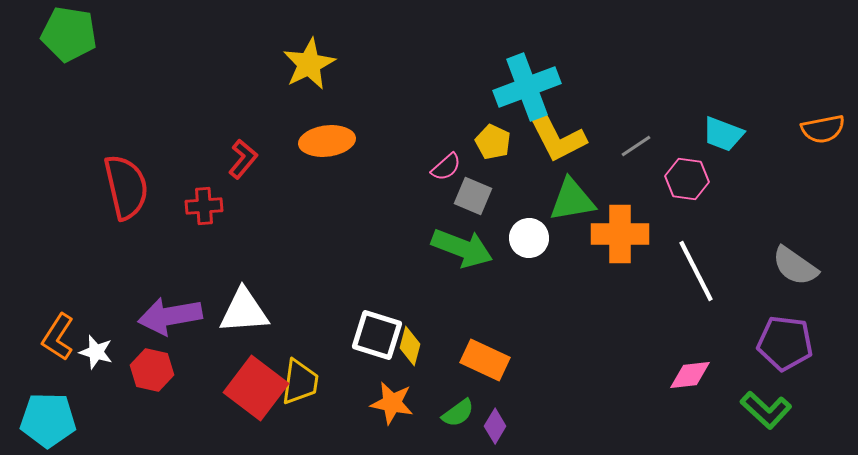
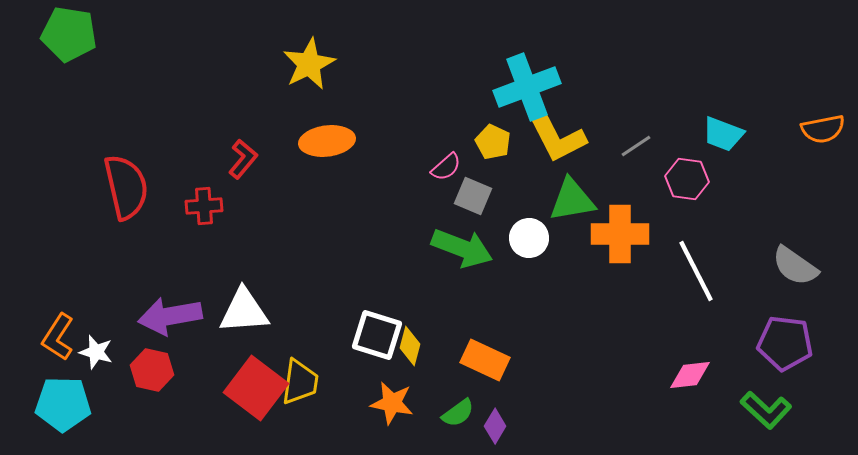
cyan pentagon: moved 15 px right, 16 px up
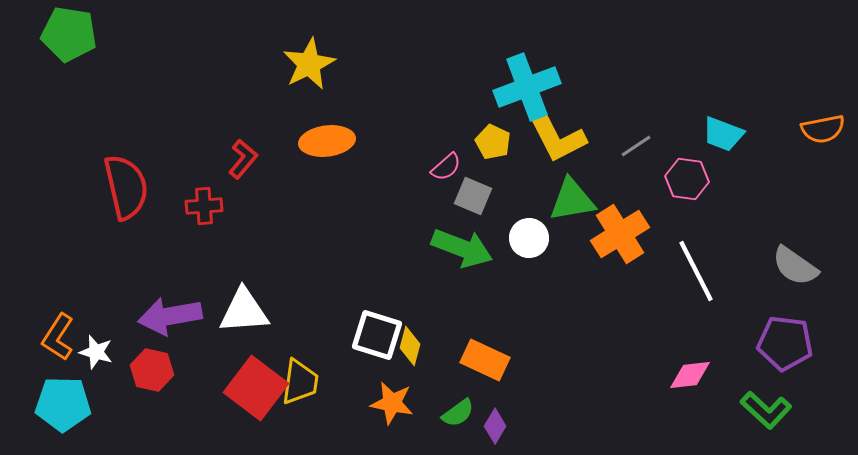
orange cross: rotated 32 degrees counterclockwise
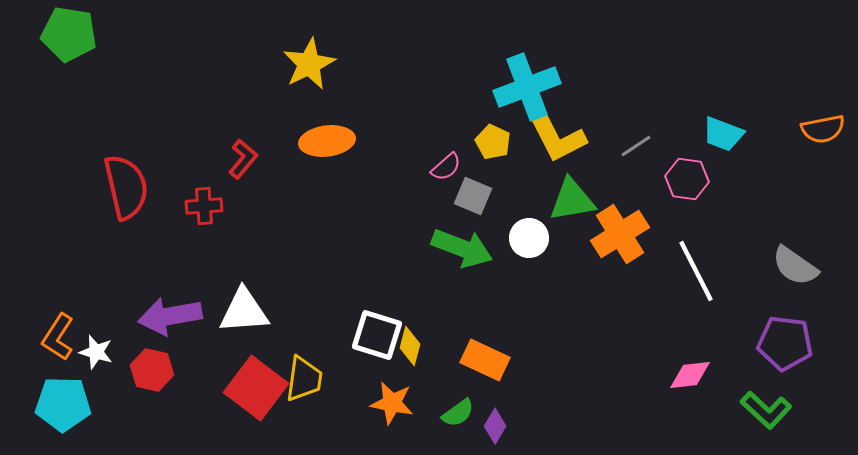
yellow trapezoid: moved 4 px right, 3 px up
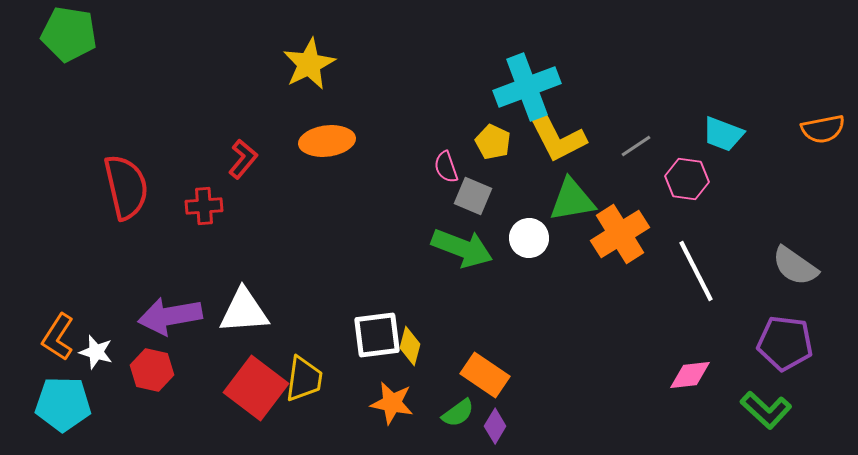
pink semicircle: rotated 112 degrees clockwise
white square: rotated 24 degrees counterclockwise
orange rectangle: moved 15 px down; rotated 9 degrees clockwise
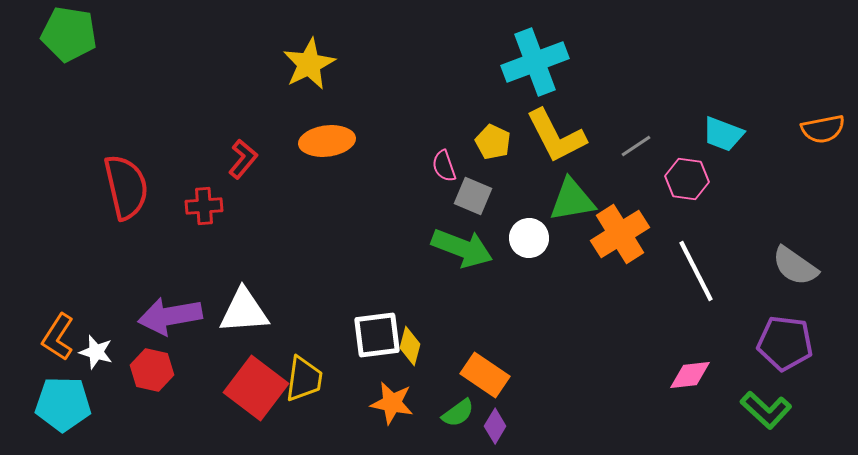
cyan cross: moved 8 px right, 25 px up
pink semicircle: moved 2 px left, 1 px up
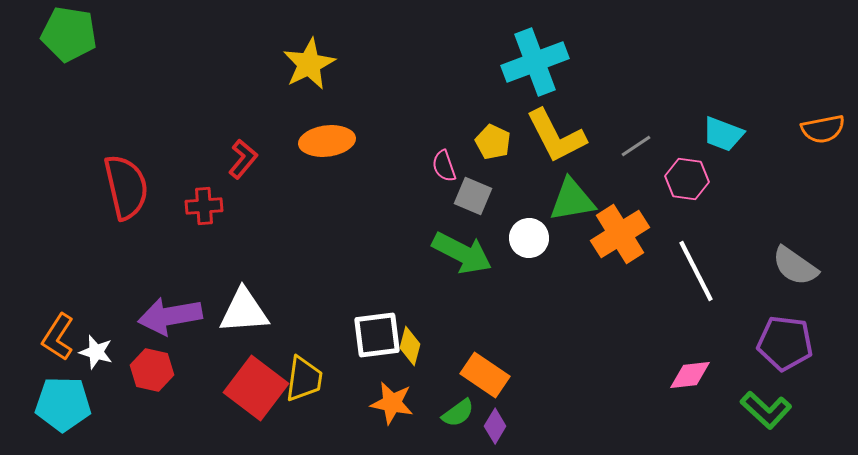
green arrow: moved 5 px down; rotated 6 degrees clockwise
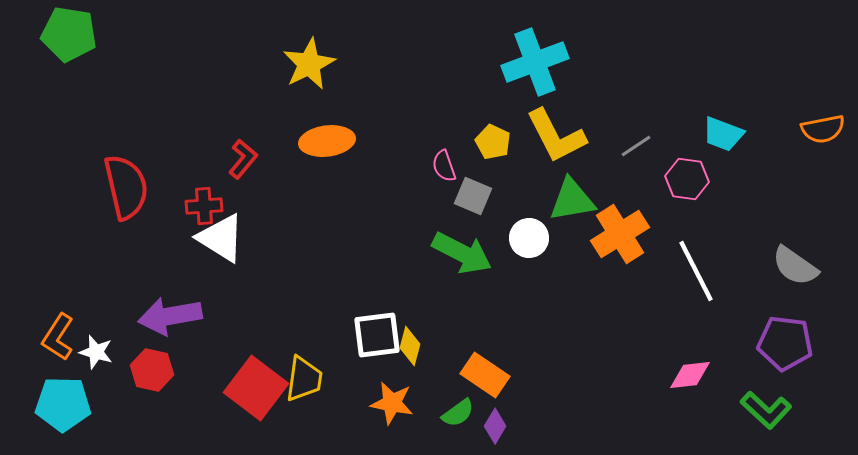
white triangle: moved 23 px left, 73 px up; rotated 36 degrees clockwise
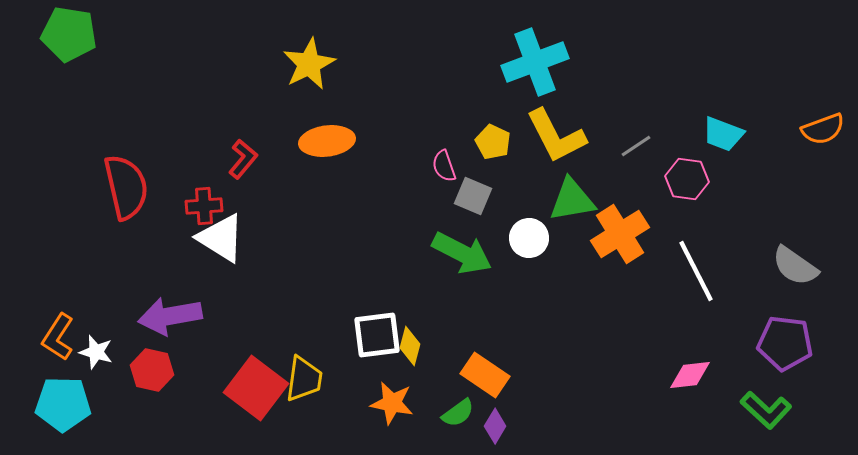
orange semicircle: rotated 9 degrees counterclockwise
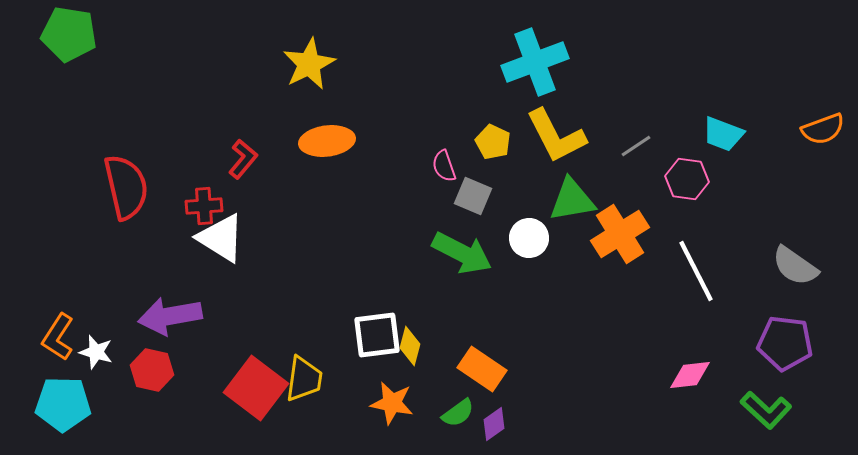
orange rectangle: moved 3 px left, 6 px up
purple diamond: moved 1 px left, 2 px up; rotated 24 degrees clockwise
